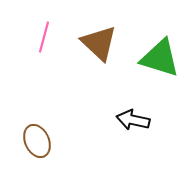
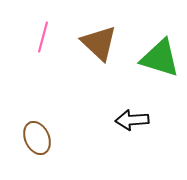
pink line: moved 1 px left
black arrow: moved 1 px left; rotated 16 degrees counterclockwise
brown ellipse: moved 3 px up
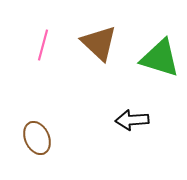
pink line: moved 8 px down
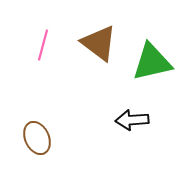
brown triangle: rotated 6 degrees counterclockwise
green triangle: moved 8 px left, 4 px down; rotated 30 degrees counterclockwise
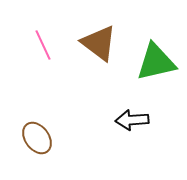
pink line: rotated 40 degrees counterclockwise
green triangle: moved 4 px right
brown ellipse: rotated 12 degrees counterclockwise
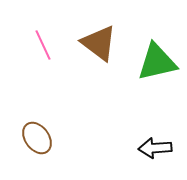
green triangle: moved 1 px right
black arrow: moved 23 px right, 28 px down
